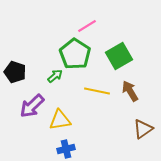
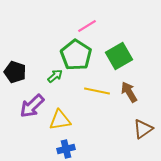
green pentagon: moved 1 px right, 1 px down
brown arrow: moved 1 px left, 1 px down
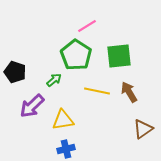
green square: rotated 24 degrees clockwise
green arrow: moved 1 px left, 4 px down
yellow triangle: moved 3 px right
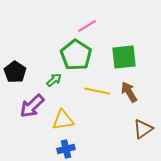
green square: moved 5 px right, 1 px down
black pentagon: rotated 15 degrees clockwise
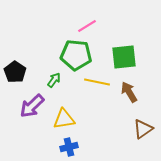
green pentagon: rotated 28 degrees counterclockwise
green arrow: rotated 14 degrees counterclockwise
yellow line: moved 9 px up
yellow triangle: moved 1 px right, 1 px up
blue cross: moved 3 px right, 2 px up
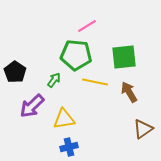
yellow line: moved 2 px left
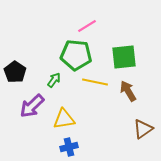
brown arrow: moved 1 px left, 1 px up
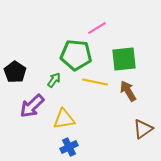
pink line: moved 10 px right, 2 px down
green square: moved 2 px down
blue cross: rotated 12 degrees counterclockwise
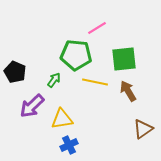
black pentagon: rotated 10 degrees counterclockwise
yellow triangle: moved 2 px left
blue cross: moved 2 px up
